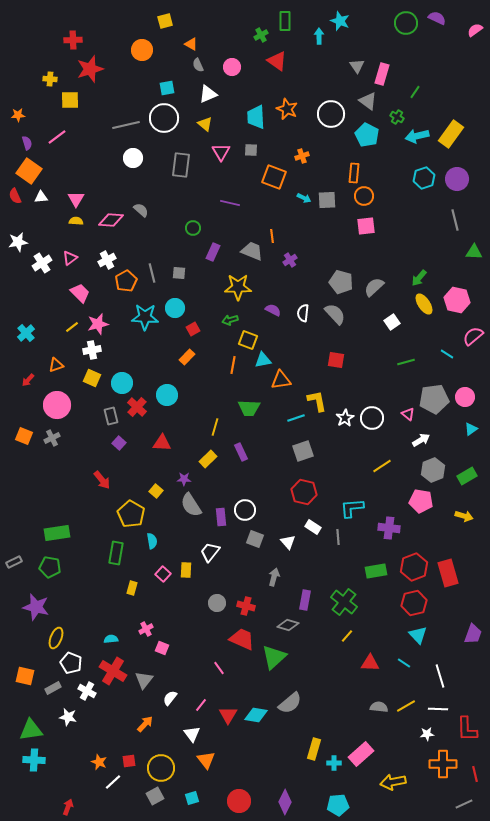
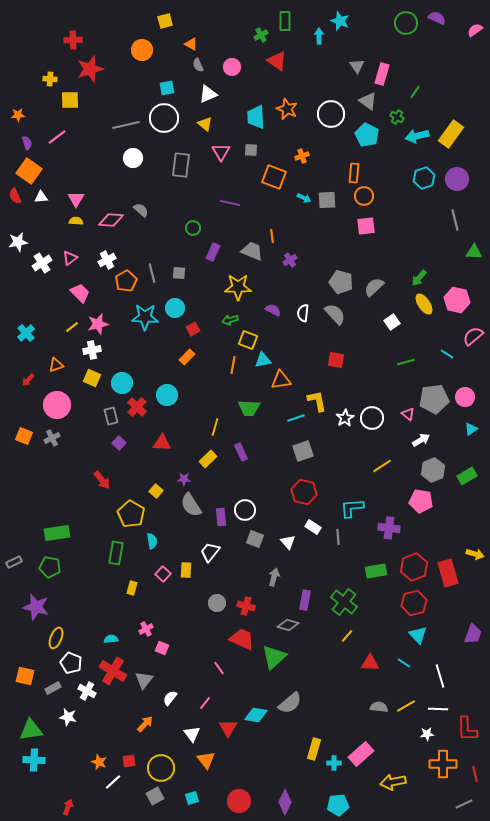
yellow arrow at (464, 516): moved 11 px right, 38 px down
pink line at (201, 705): moved 4 px right, 2 px up
red triangle at (228, 715): moved 13 px down
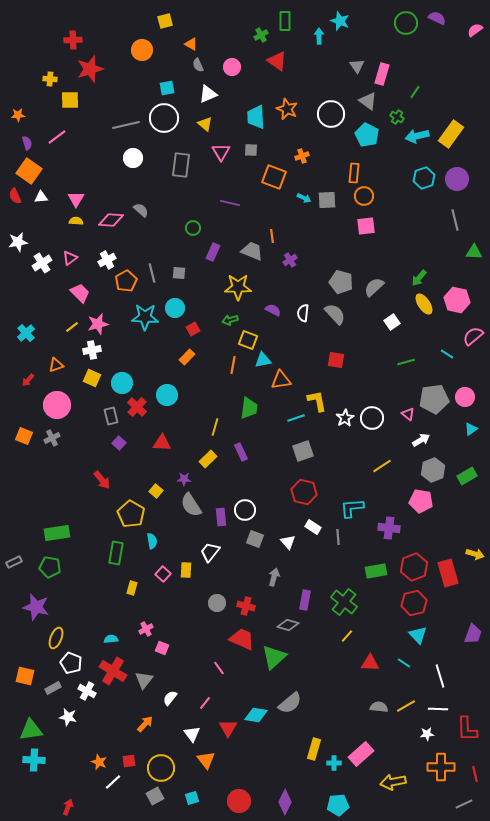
green trapezoid at (249, 408): rotated 85 degrees counterclockwise
orange cross at (443, 764): moved 2 px left, 3 px down
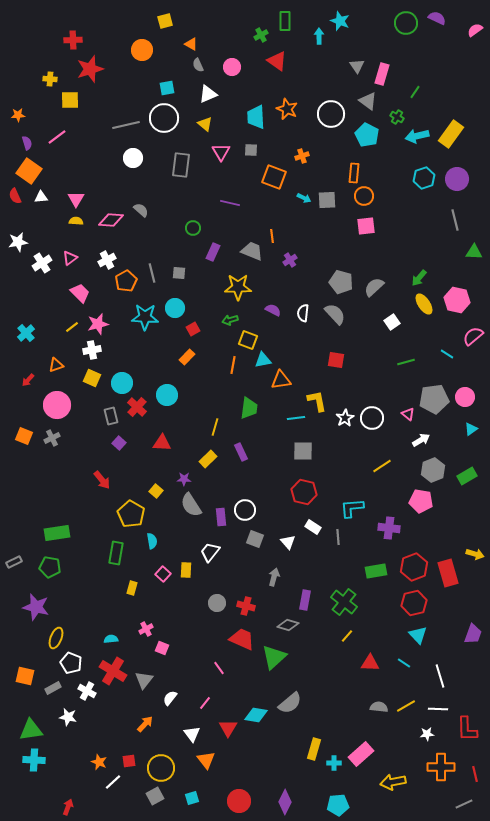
cyan line at (296, 418): rotated 12 degrees clockwise
gray square at (303, 451): rotated 20 degrees clockwise
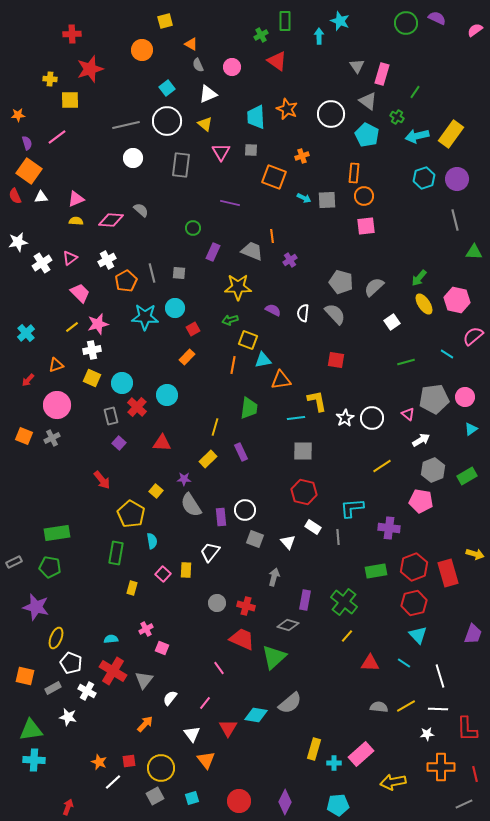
red cross at (73, 40): moved 1 px left, 6 px up
cyan square at (167, 88): rotated 28 degrees counterclockwise
white circle at (164, 118): moved 3 px right, 3 px down
pink triangle at (76, 199): rotated 36 degrees clockwise
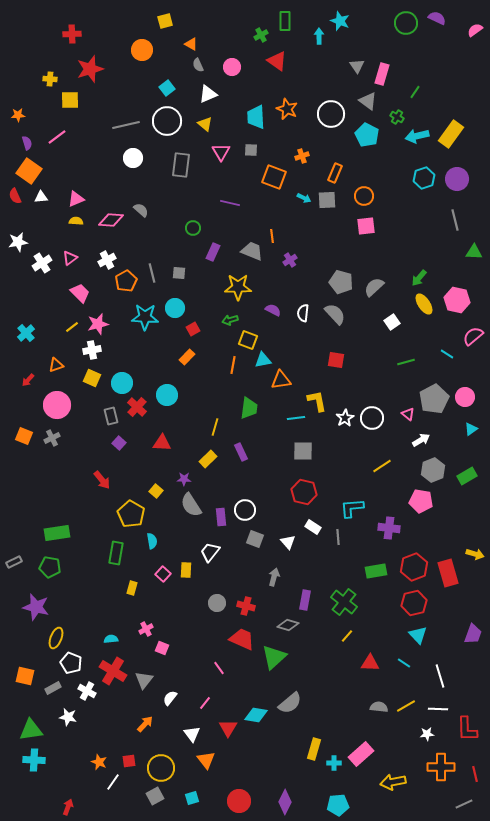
orange rectangle at (354, 173): moved 19 px left; rotated 18 degrees clockwise
gray pentagon at (434, 399): rotated 20 degrees counterclockwise
white line at (113, 782): rotated 12 degrees counterclockwise
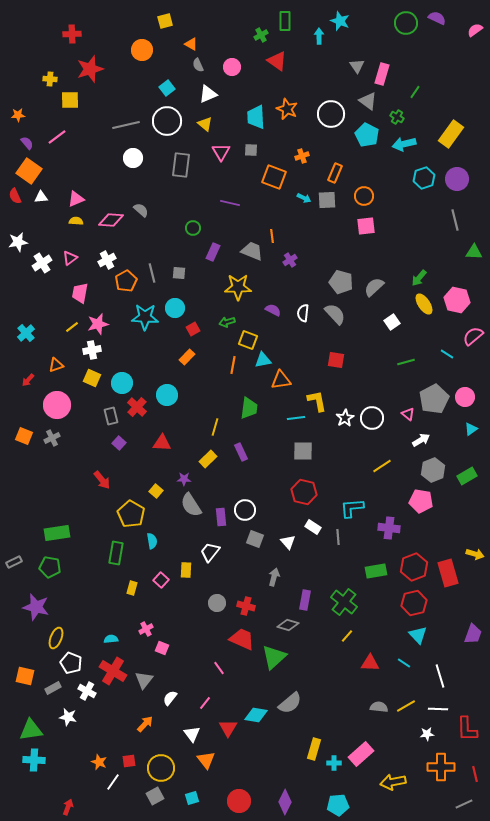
cyan arrow at (417, 136): moved 13 px left, 8 px down
purple semicircle at (27, 143): rotated 24 degrees counterclockwise
pink trapezoid at (80, 293): rotated 125 degrees counterclockwise
green arrow at (230, 320): moved 3 px left, 2 px down
pink square at (163, 574): moved 2 px left, 6 px down
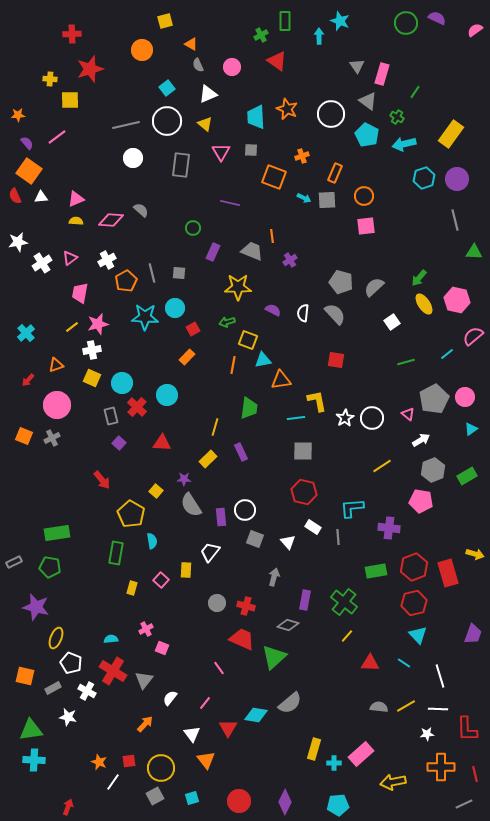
cyan line at (447, 354): rotated 72 degrees counterclockwise
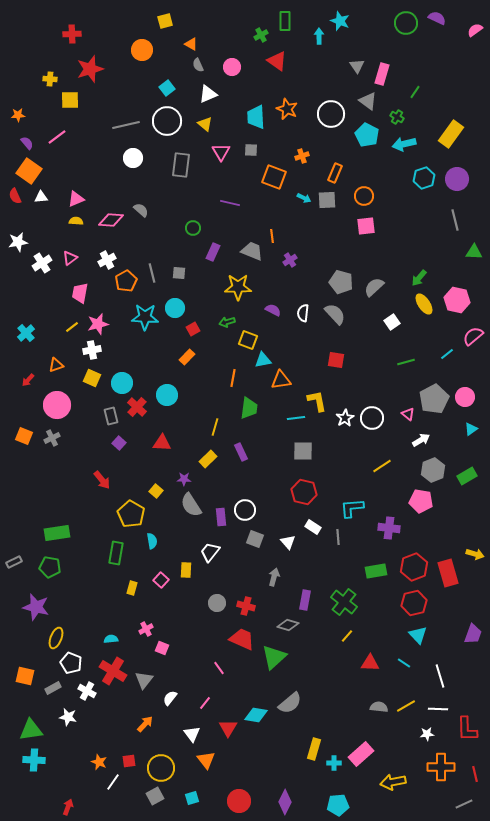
orange line at (233, 365): moved 13 px down
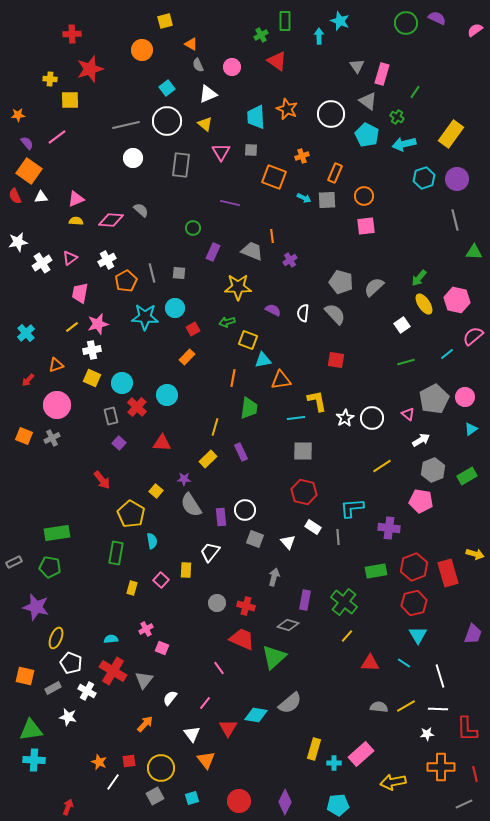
white square at (392, 322): moved 10 px right, 3 px down
cyan triangle at (418, 635): rotated 12 degrees clockwise
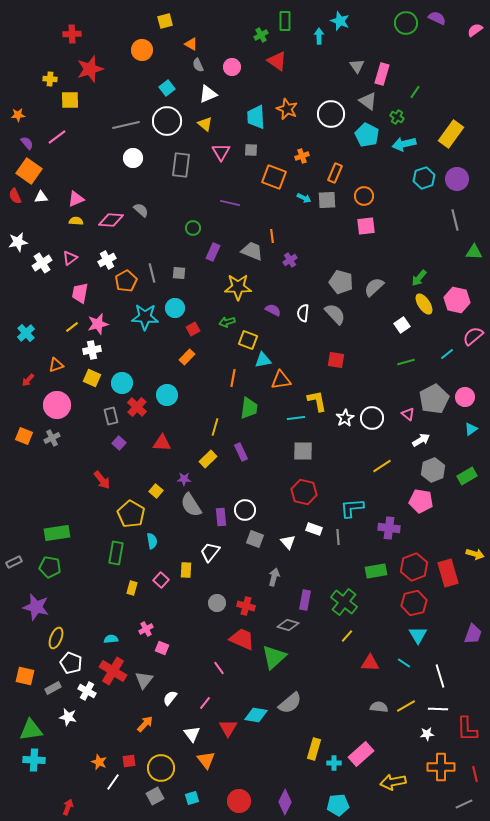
white rectangle at (313, 527): moved 1 px right, 2 px down; rotated 14 degrees counterclockwise
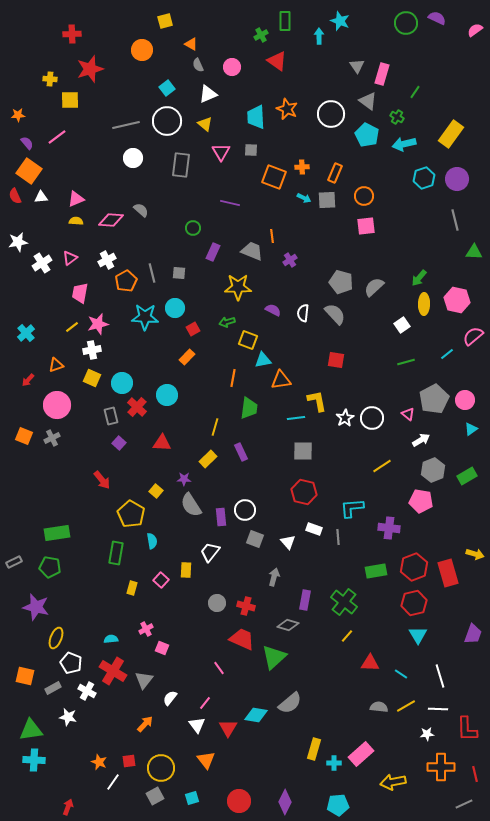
orange cross at (302, 156): moved 11 px down; rotated 16 degrees clockwise
yellow ellipse at (424, 304): rotated 35 degrees clockwise
pink circle at (465, 397): moved 3 px down
cyan line at (404, 663): moved 3 px left, 11 px down
white triangle at (192, 734): moved 5 px right, 9 px up
